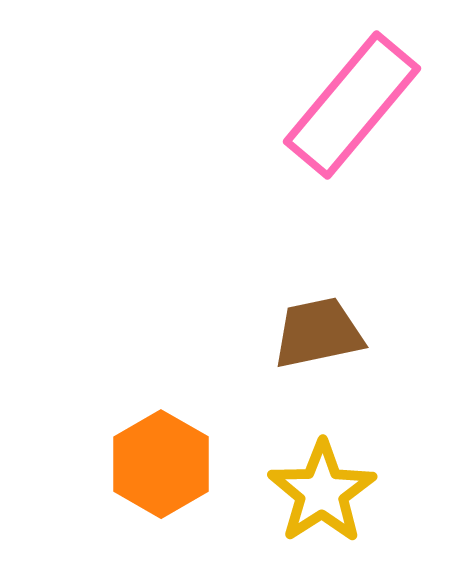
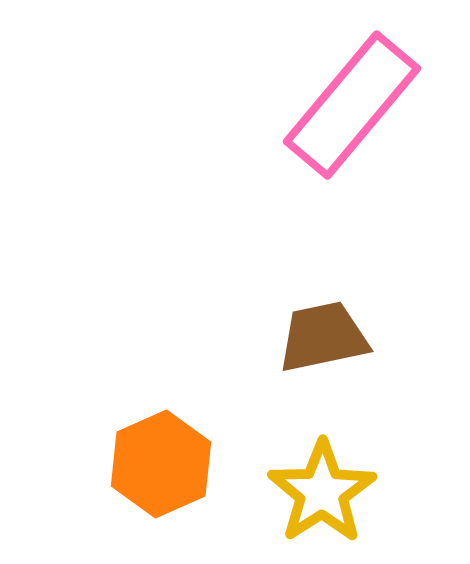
brown trapezoid: moved 5 px right, 4 px down
orange hexagon: rotated 6 degrees clockwise
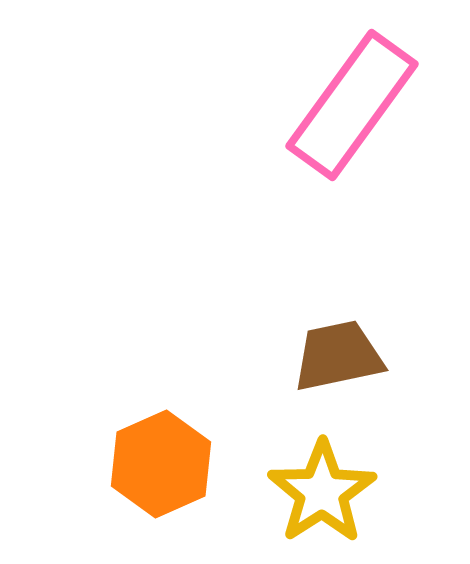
pink rectangle: rotated 4 degrees counterclockwise
brown trapezoid: moved 15 px right, 19 px down
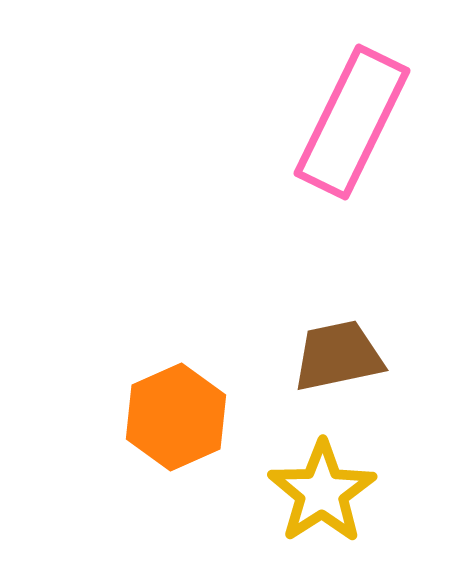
pink rectangle: moved 17 px down; rotated 10 degrees counterclockwise
orange hexagon: moved 15 px right, 47 px up
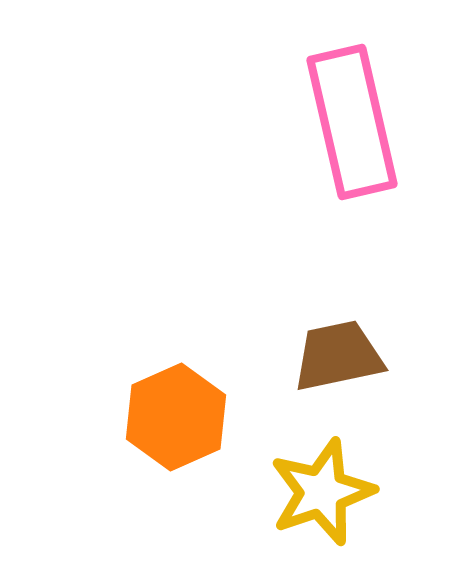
pink rectangle: rotated 39 degrees counterclockwise
yellow star: rotated 14 degrees clockwise
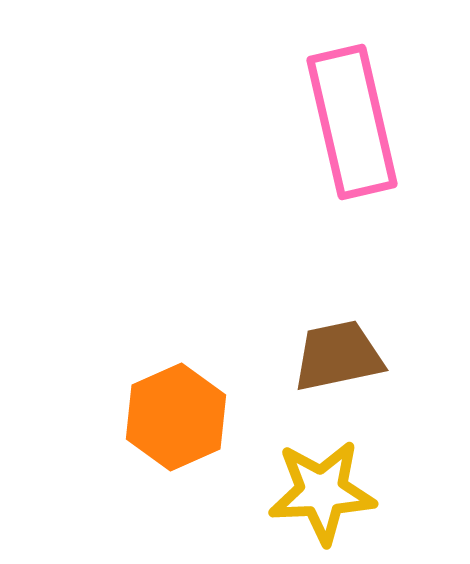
yellow star: rotated 16 degrees clockwise
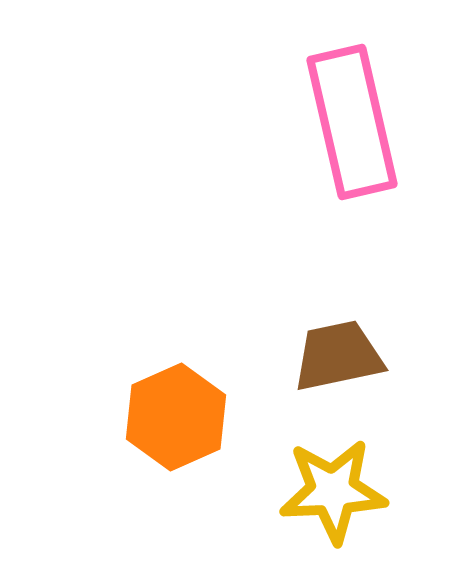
yellow star: moved 11 px right, 1 px up
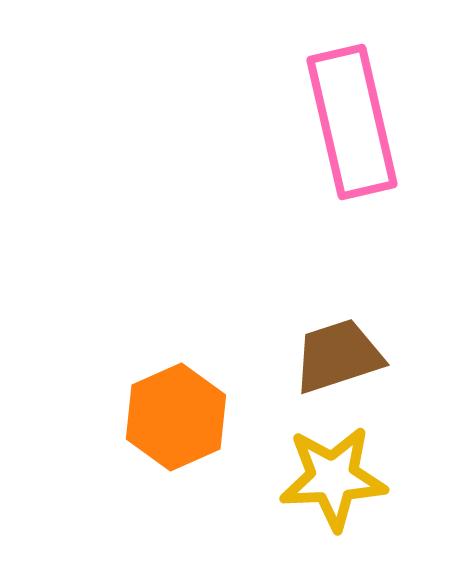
brown trapezoid: rotated 6 degrees counterclockwise
yellow star: moved 13 px up
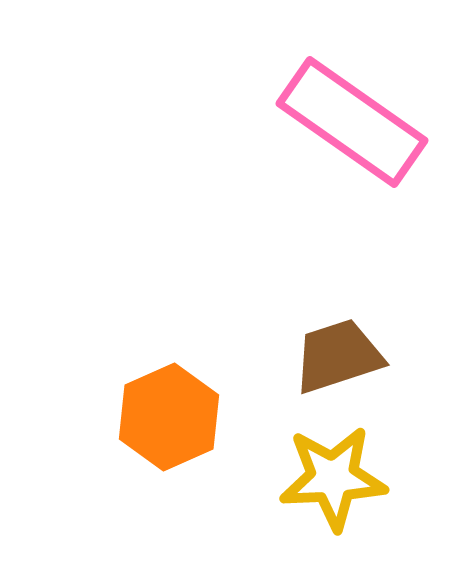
pink rectangle: rotated 42 degrees counterclockwise
orange hexagon: moved 7 px left
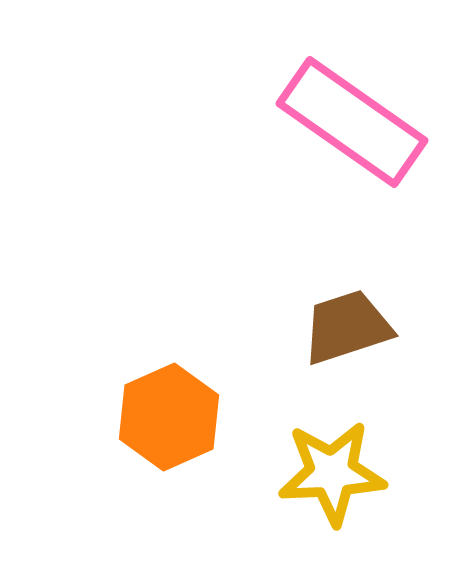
brown trapezoid: moved 9 px right, 29 px up
yellow star: moved 1 px left, 5 px up
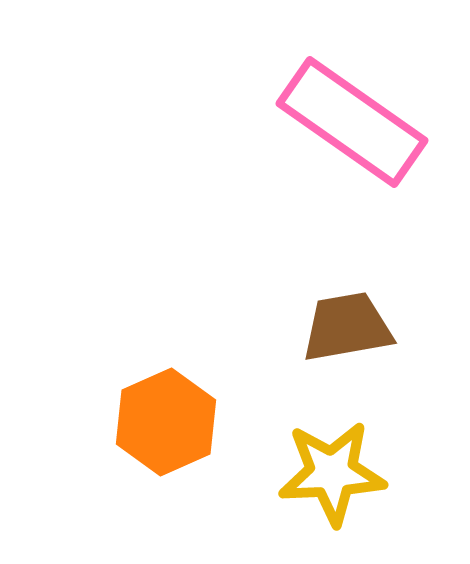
brown trapezoid: rotated 8 degrees clockwise
orange hexagon: moved 3 px left, 5 px down
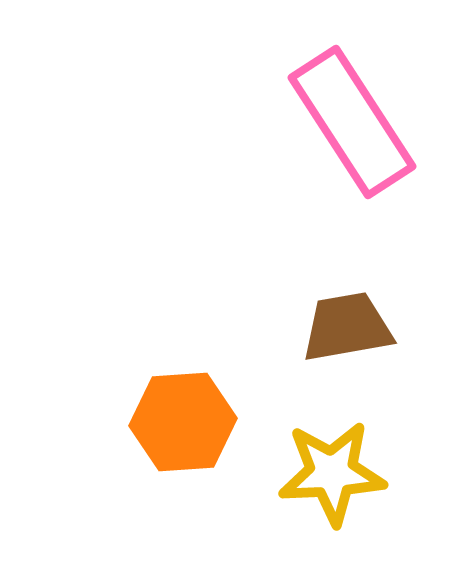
pink rectangle: rotated 22 degrees clockwise
orange hexagon: moved 17 px right; rotated 20 degrees clockwise
